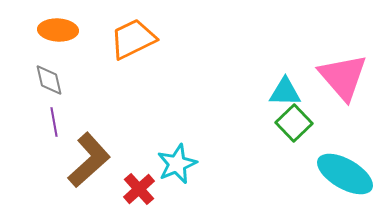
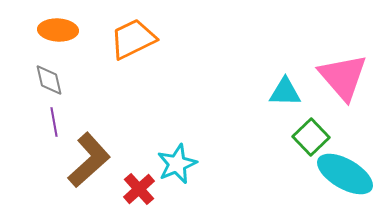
green square: moved 17 px right, 14 px down
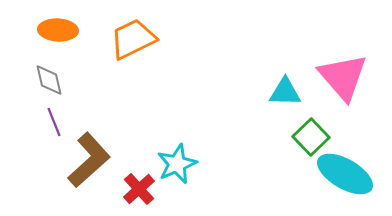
purple line: rotated 12 degrees counterclockwise
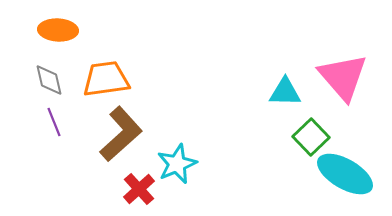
orange trapezoid: moved 27 px left, 40 px down; rotated 18 degrees clockwise
brown L-shape: moved 32 px right, 26 px up
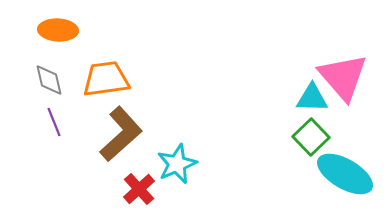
cyan triangle: moved 27 px right, 6 px down
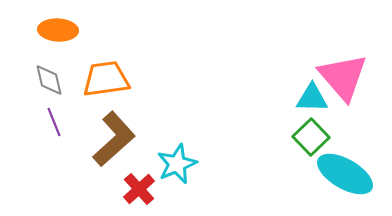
brown L-shape: moved 7 px left, 5 px down
